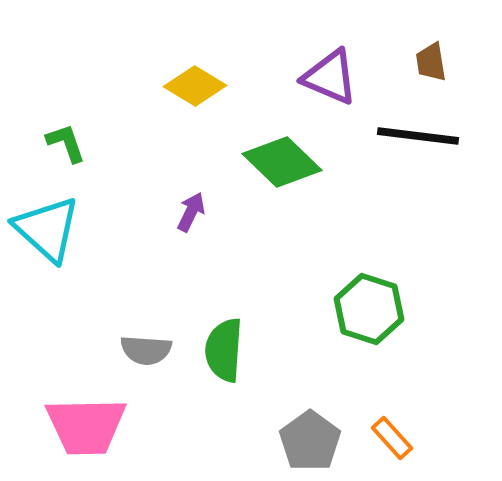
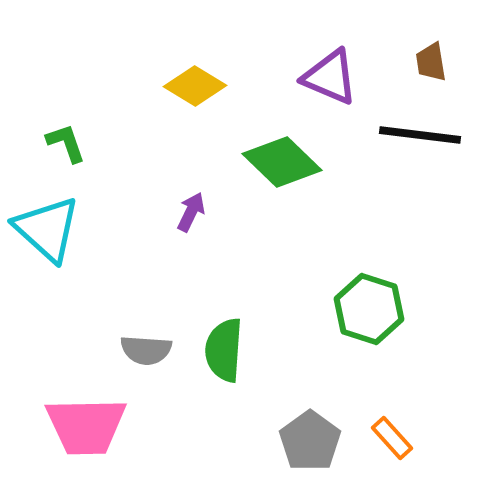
black line: moved 2 px right, 1 px up
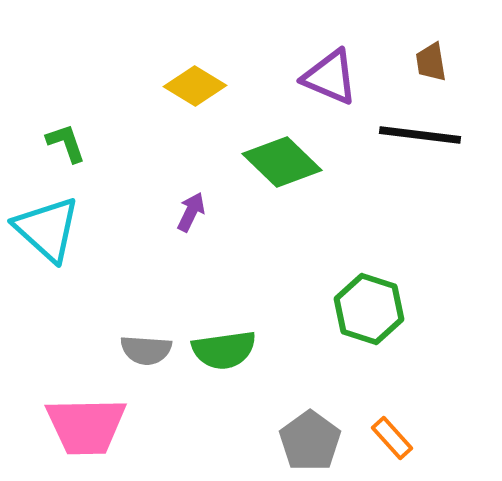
green semicircle: rotated 102 degrees counterclockwise
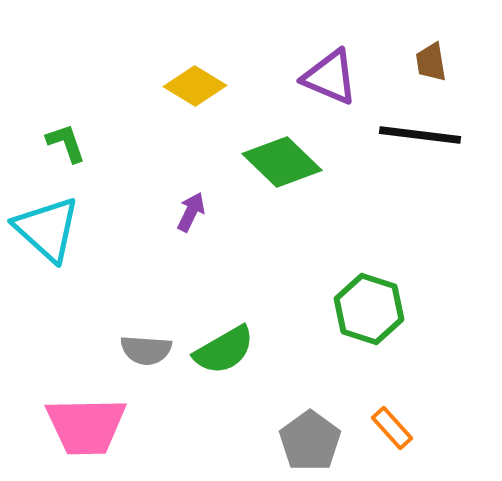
green semicircle: rotated 22 degrees counterclockwise
orange rectangle: moved 10 px up
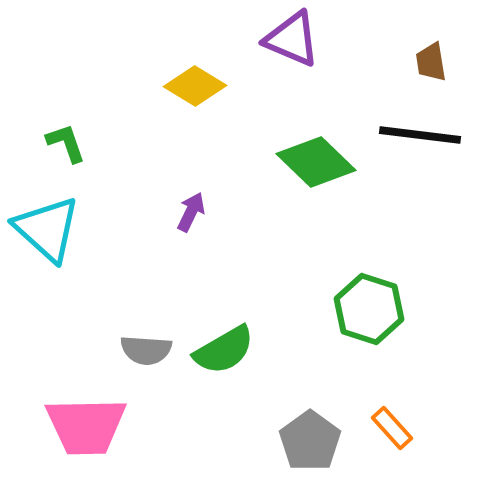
purple triangle: moved 38 px left, 38 px up
green diamond: moved 34 px right
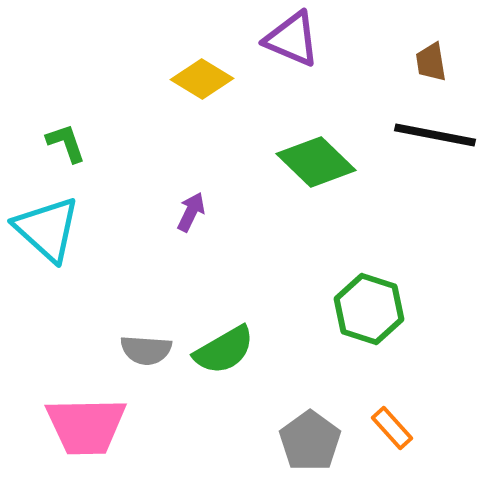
yellow diamond: moved 7 px right, 7 px up
black line: moved 15 px right; rotated 4 degrees clockwise
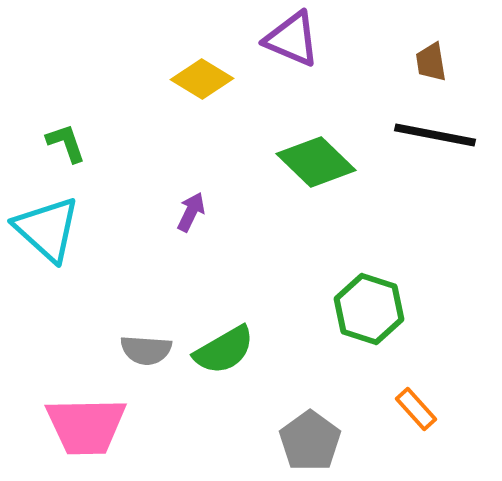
orange rectangle: moved 24 px right, 19 px up
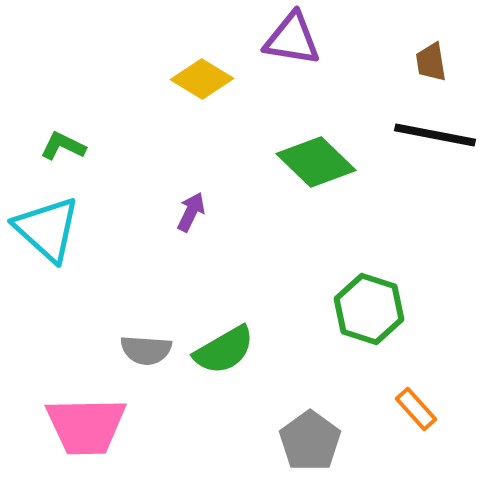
purple triangle: rotated 14 degrees counterclockwise
green L-shape: moved 3 px left, 3 px down; rotated 45 degrees counterclockwise
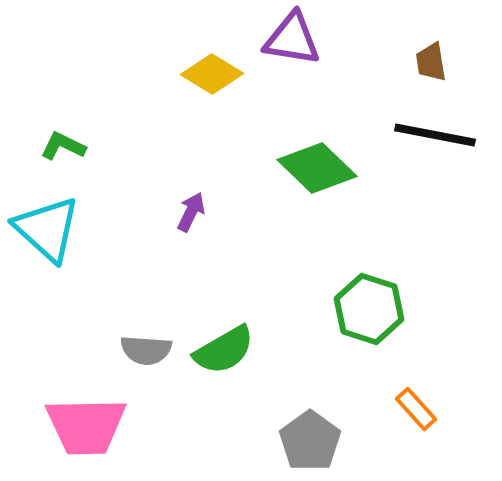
yellow diamond: moved 10 px right, 5 px up
green diamond: moved 1 px right, 6 px down
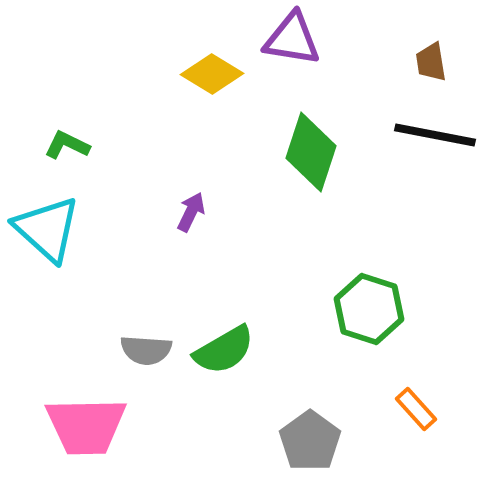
green L-shape: moved 4 px right, 1 px up
green diamond: moved 6 px left, 16 px up; rotated 64 degrees clockwise
